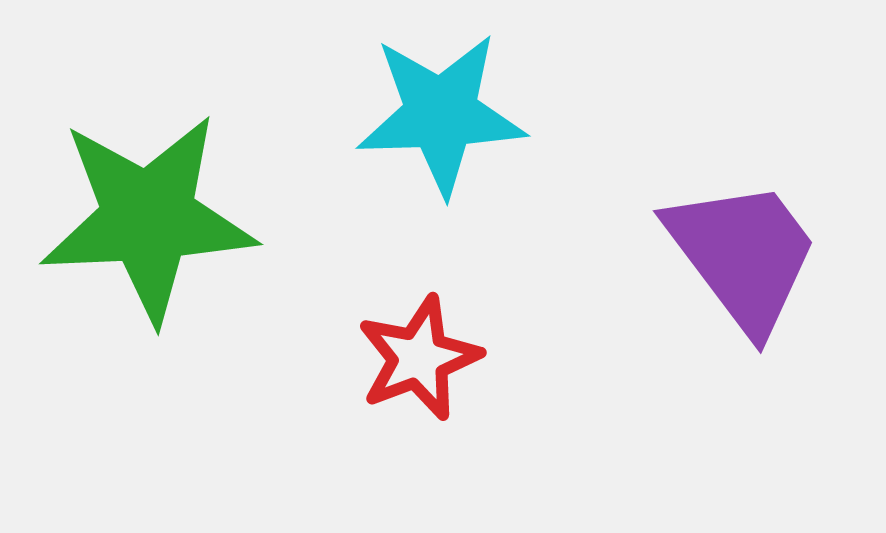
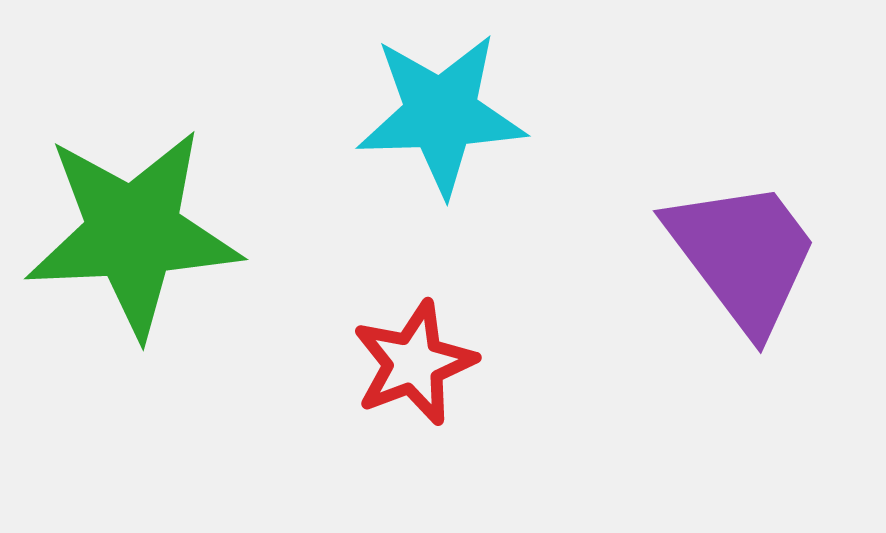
green star: moved 15 px left, 15 px down
red star: moved 5 px left, 5 px down
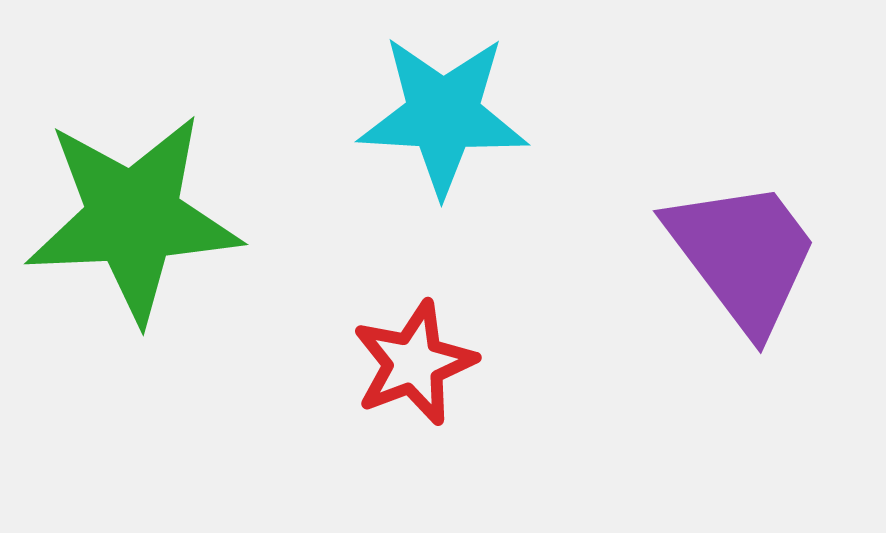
cyan star: moved 2 px right, 1 px down; rotated 5 degrees clockwise
green star: moved 15 px up
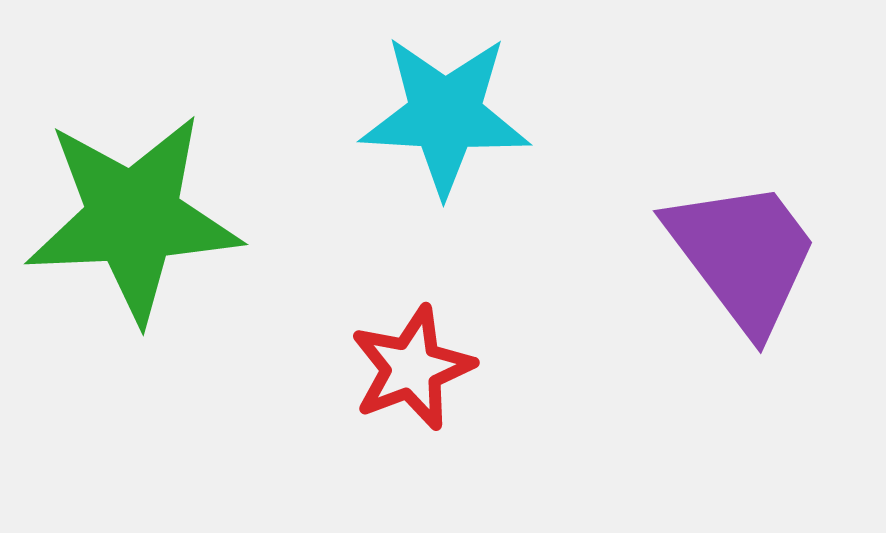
cyan star: moved 2 px right
red star: moved 2 px left, 5 px down
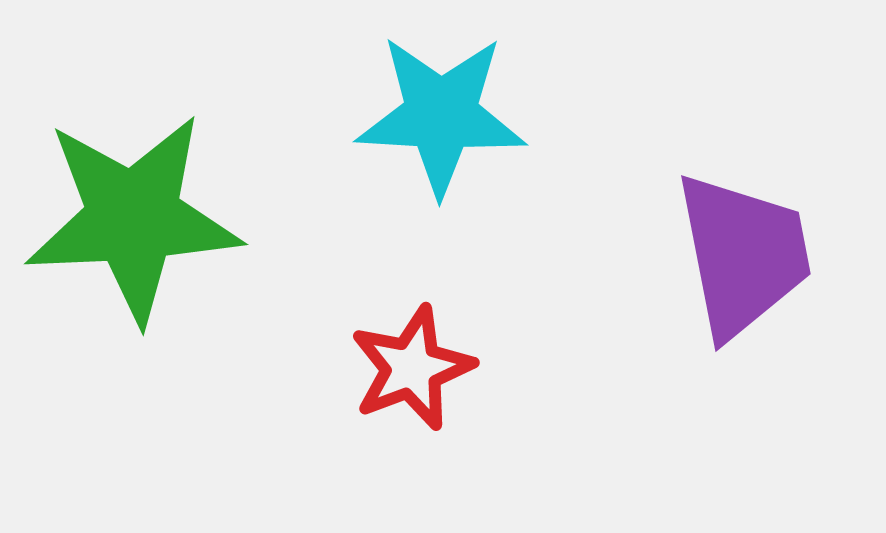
cyan star: moved 4 px left
purple trapezoid: rotated 26 degrees clockwise
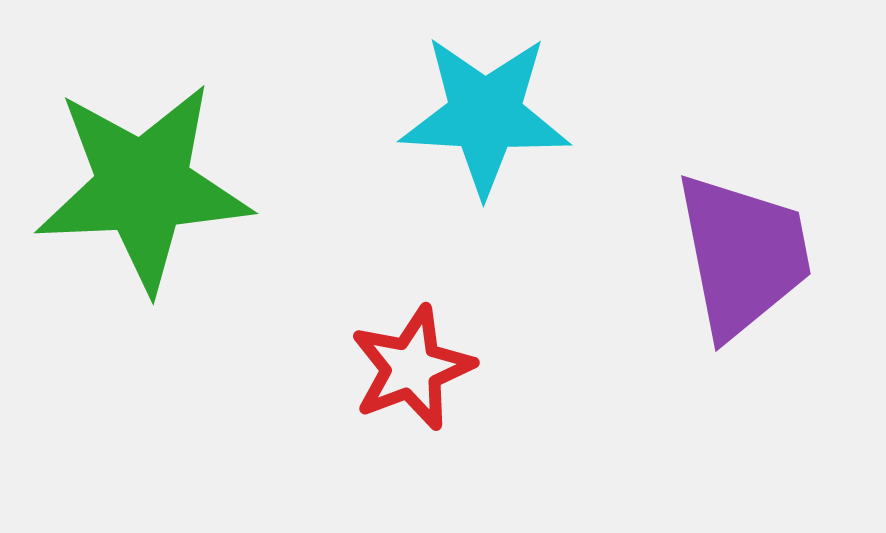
cyan star: moved 44 px right
green star: moved 10 px right, 31 px up
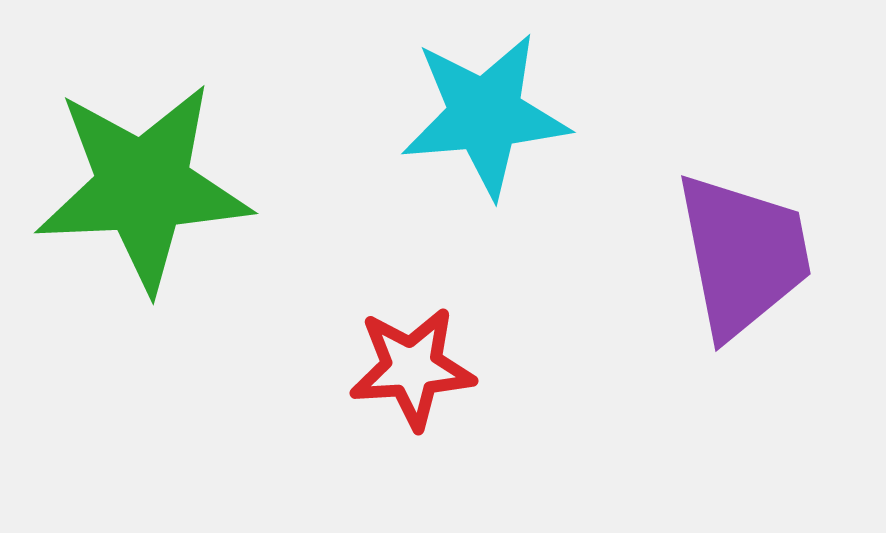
cyan star: rotated 8 degrees counterclockwise
red star: rotated 17 degrees clockwise
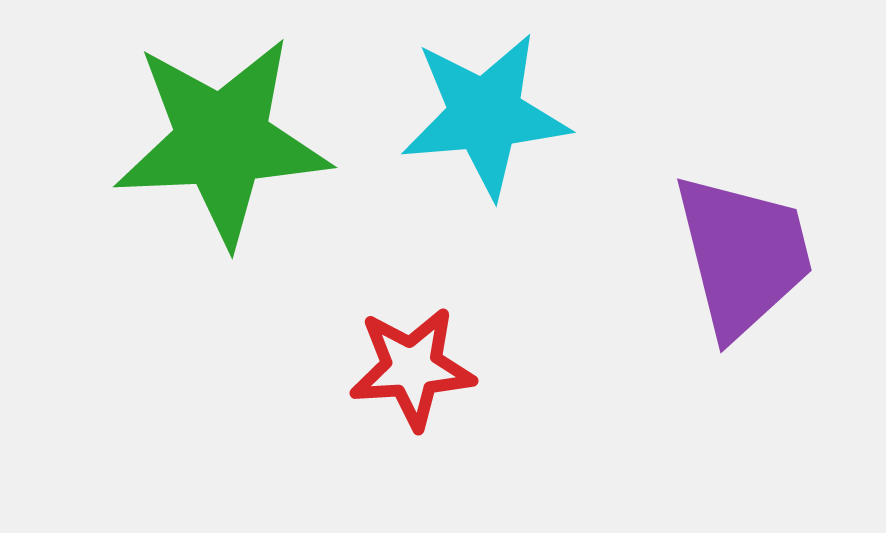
green star: moved 79 px right, 46 px up
purple trapezoid: rotated 3 degrees counterclockwise
